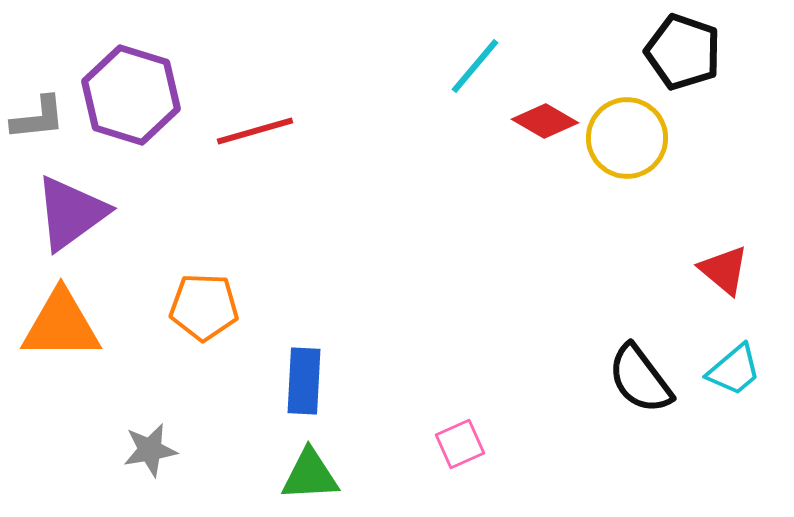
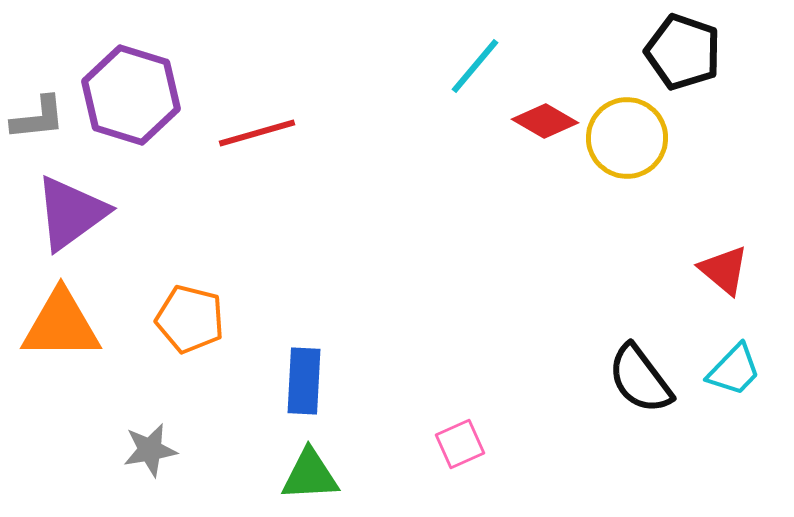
red line: moved 2 px right, 2 px down
orange pentagon: moved 14 px left, 12 px down; rotated 12 degrees clockwise
cyan trapezoid: rotated 6 degrees counterclockwise
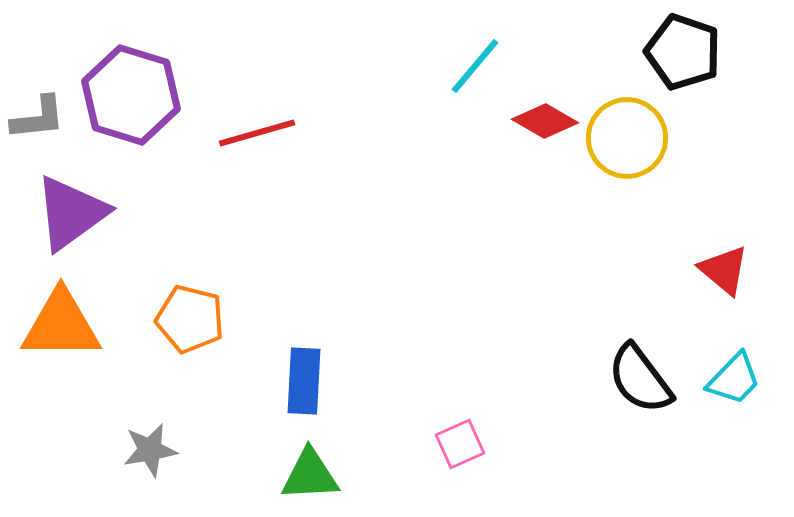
cyan trapezoid: moved 9 px down
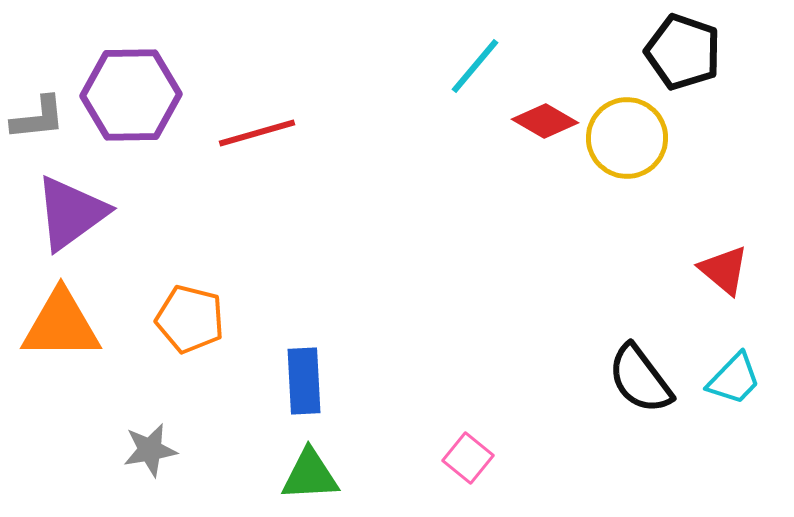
purple hexagon: rotated 18 degrees counterclockwise
blue rectangle: rotated 6 degrees counterclockwise
pink square: moved 8 px right, 14 px down; rotated 27 degrees counterclockwise
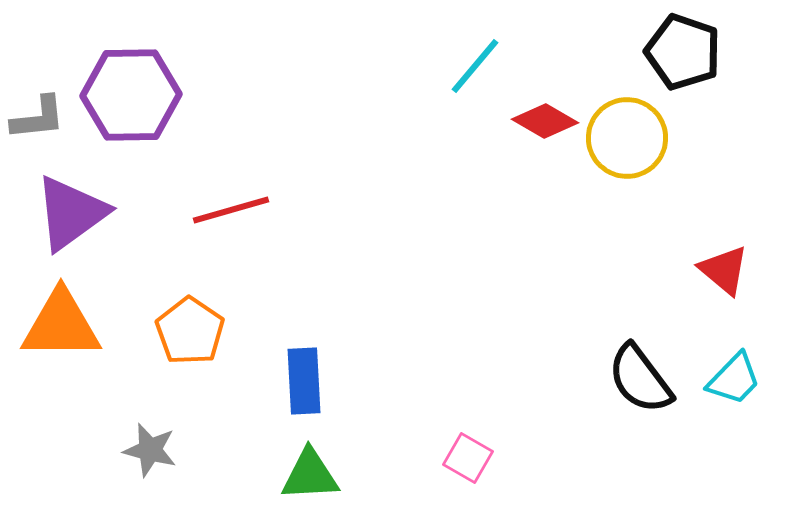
red line: moved 26 px left, 77 px down
orange pentagon: moved 12 px down; rotated 20 degrees clockwise
gray star: rotated 24 degrees clockwise
pink square: rotated 9 degrees counterclockwise
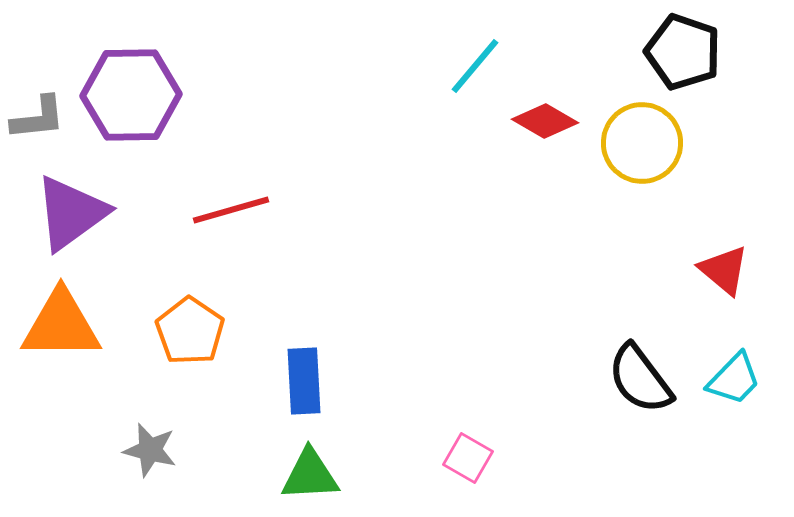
yellow circle: moved 15 px right, 5 px down
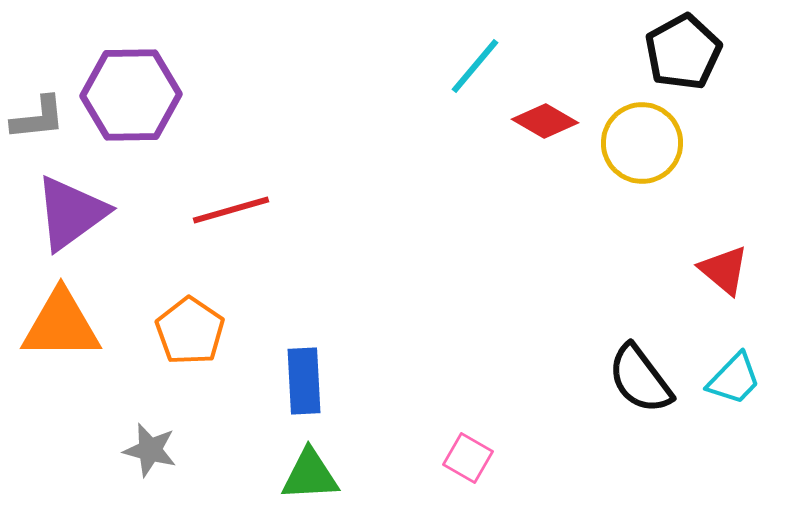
black pentagon: rotated 24 degrees clockwise
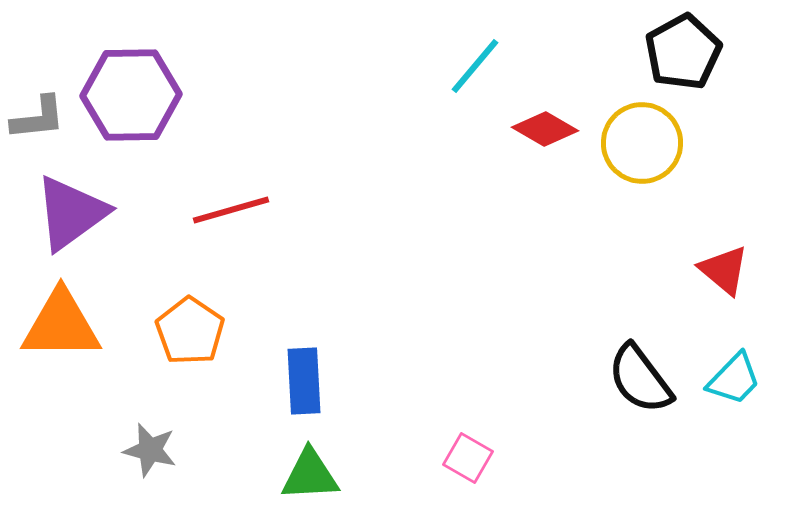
red diamond: moved 8 px down
